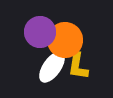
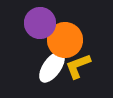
purple circle: moved 9 px up
yellow L-shape: rotated 60 degrees clockwise
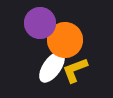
yellow L-shape: moved 3 px left, 4 px down
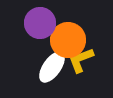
orange circle: moved 3 px right
yellow L-shape: moved 6 px right, 10 px up
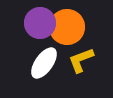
orange circle: moved 1 px left, 13 px up
white ellipse: moved 8 px left, 4 px up
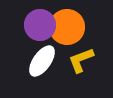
purple circle: moved 2 px down
white ellipse: moved 2 px left, 2 px up
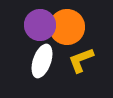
white ellipse: rotated 16 degrees counterclockwise
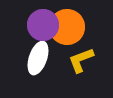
purple circle: moved 3 px right
white ellipse: moved 4 px left, 3 px up
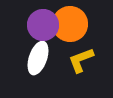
orange circle: moved 3 px right, 3 px up
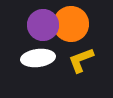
orange circle: moved 1 px right
white ellipse: rotated 64 degrees clockwise
